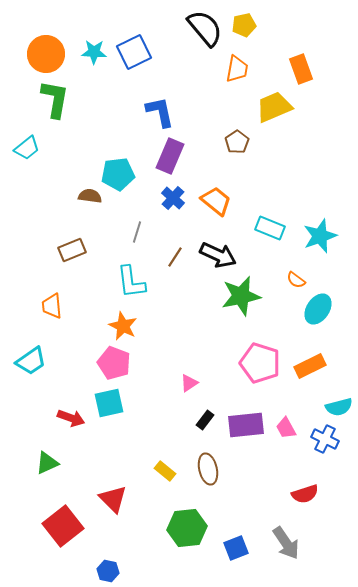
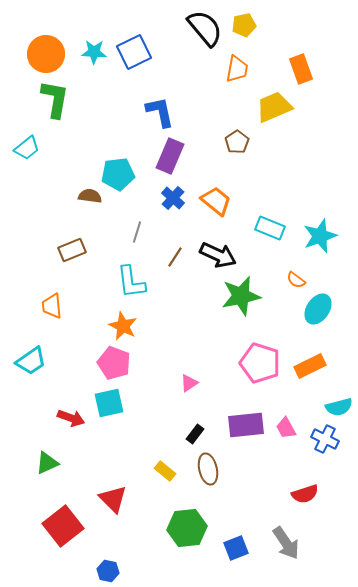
black rectangle at (205, 420): moved 10 px left, 14 px down
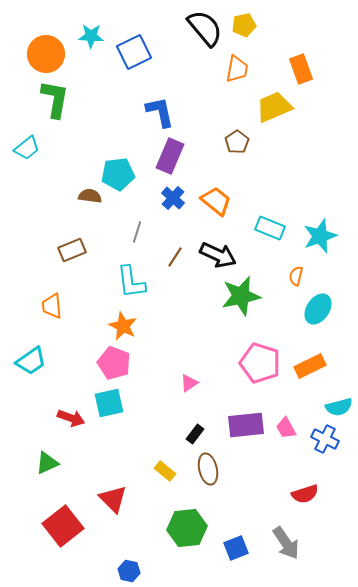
cyan star at (94, 52): moved 3 px left, 16 px up
orange semicircle at (296, 280): moved 4 px up; rotated 66 degrees clockwise
blue hexagon at (108, 571): moved 21 px right
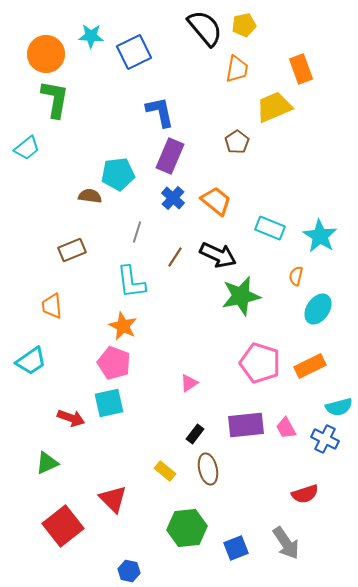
cyan star at (320, 236): rotated 20 degrees counterclockwise
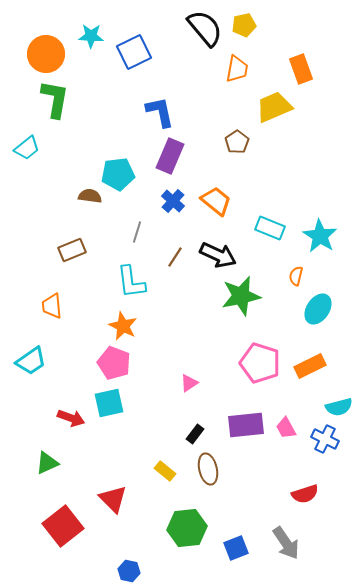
blue cross at (173, 198): moved 3 px down
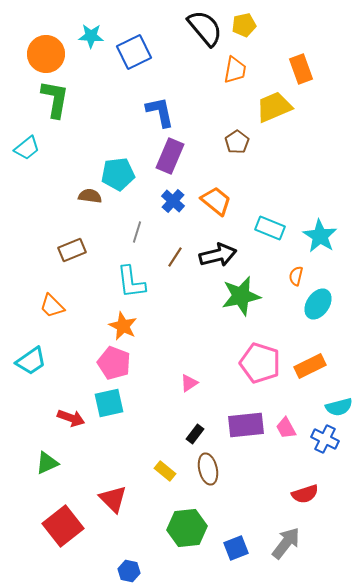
orange trapezoid at (237, 69): moved 2 px left, 1 px down
black arrow at (218, 255): rotated 39 degrees counterclockwise
orange trapezoid at (52, 306): rotated 40 degrees counterclockwise
cyan ellipse at (318, 309): moved 5 px up
gray arrow at (286, 543): rotated 108 degrees counterclockwise
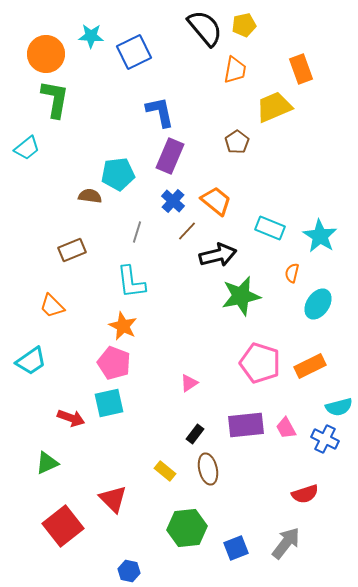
brown line at (175, 257): moved 12 px right, 26 px up; rotated 10 degrees clockwise
orange semicircle at (296, 276): moved 4 px left, 3 px up
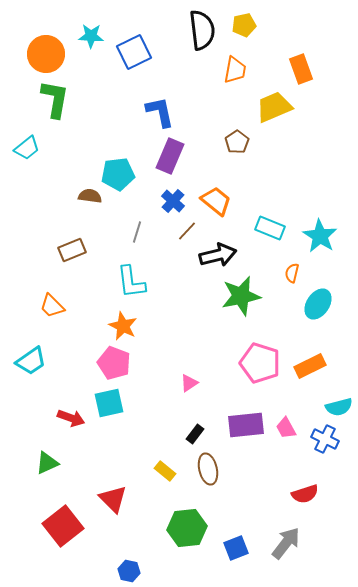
black semicircle at (205, 28): moved 3 px left, 2 px down; rotated 33 degrees clockwise
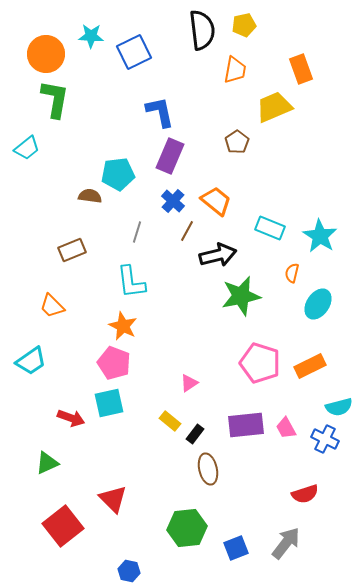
brown line at (187, 231): rotated 15 degrees counterclockwise
yellow rectangle at (165, 471): moved 5 px right, 50 px up
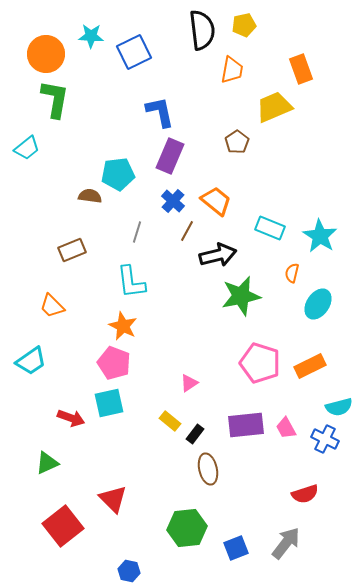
orange trapezoid at (235, 70): moved 3 px left
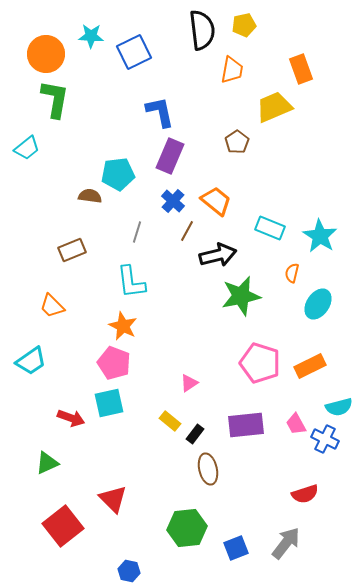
pink trapezoid at (286, 428): moved 10 px right, 4 px up
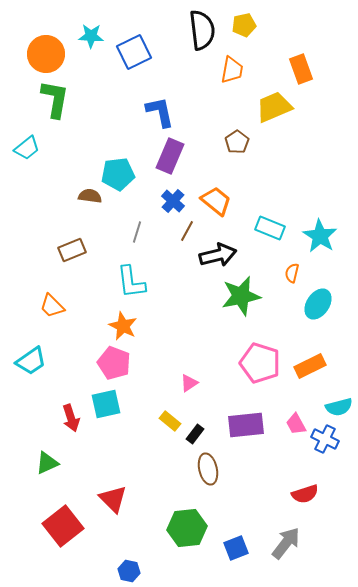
cyan square at (109, 403): moved 3 px left, 1 px down
red arrow at (71, 418): rotated 52 degrees clockwise
